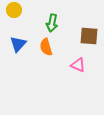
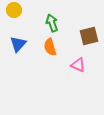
green arrow: rotated 150 degrees clockwise
brown square: rotated 18 degrees counterclockwise
orange semicircle: moved 4 px right
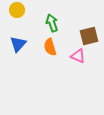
yellow circle: moved 3 px right
pink triangle: moved 9 px up
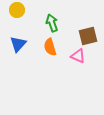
brown square: moved 1 px left
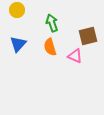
pink triangle: moved 3 px left
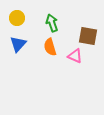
yellow circle: moved 8 px down
brown square: rotated 24 degrees clockwise
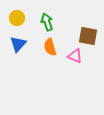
green arrow: moved 5 px left, 1 px up
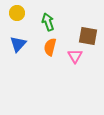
yellow circle: moved 5 px up
green arrow: moved 1 px right
orange semicircle: rotated 30 degrees clockwise
pink triangle: rotated 35 degrees clockwise
